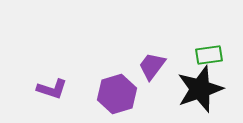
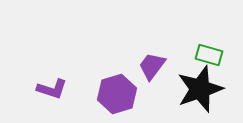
green rectangle: rotated 24 degrees clockwise
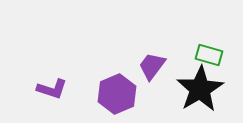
black star: rotated 12 degrees counterclockwise
purple hexagon: rotated 6 degrees counterclockwise
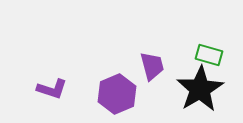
purple trapezoid: rotated 128 degrees clockwise
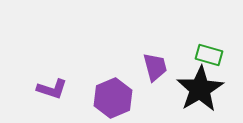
purple trapezoid: moved 3 px right, 1 px down
purple hexagon: moved 4 px left, 4 px down
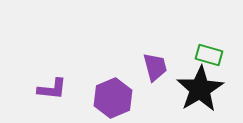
purple L-shape: rotated 12 degrees counterclockwise
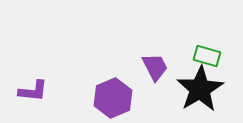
green rectangle: moved 2 px left, 1 px down
purple trapezoid: rotated 12 degrees counterclockwise
purple L-shape: moved 19 px left, 2 px down
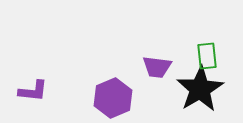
green rectangle: rotated 68 degrees clockwise
purple trapezoid: moved 2 px right; rotated 124 degrees clockwise
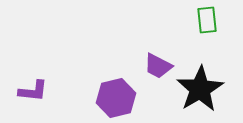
green rectangle: moved 36 px up
purple trapezoid: moved 1 px right, 1 px up; rotated 20 degrees clockwise
purple hexagon: moved 3 px right; rotated 9 degrees clockwise
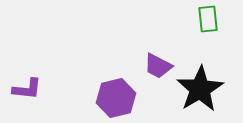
green rectangle: moved 1 px right, 1 px up
purple L-shape: moved 6 px left, 2 px up
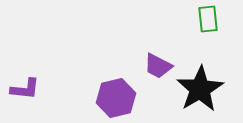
purple L-shape: moved 2 px left
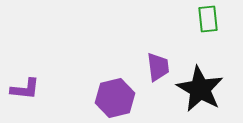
purple trapezoid: moved 1 px down; rotated 124 degrees counterclockwise
black star: rotated 12 degrees counterclockwise
purple hexagon: moved 1 px left
